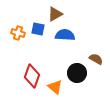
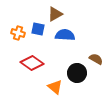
red diamond: moved 13 px up; rotated 75 degrees counterclockwise
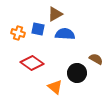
blue semicircle: moved 1 px up
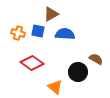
brown triangle: moved 4 px left
blue square: moved 2 px down
black circle: moved 1 px right, 1 px up
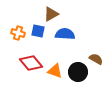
red diamond: moved 1 px left; rotated 15 degrees clockwise
orange triangle: moved 16 px up; rotated 21 degrees counterclockwise
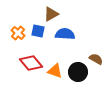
orange cross: rotated 24 degrees clockwise
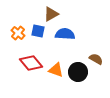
orange triangle: moved 1 px right, 1 px up
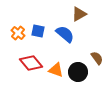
brown triangle: moved 28 px right
blue semicircle: rotated 36 degrees clockwise
brown semicircle: moved 1 px right, 1 px up; rotated 24 degrees clockwise
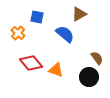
blue square: moved 1 px left, 14 px up
black circle: moved 11 px right, 5 px down
